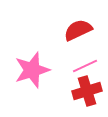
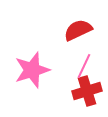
pink line: moved 1 px left; rotated 40 degrees counterclockwise
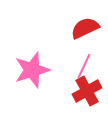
red semicircle: moved 7 px right, 2 px up
red cross: rotated 12 degrees counterclockwise
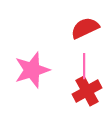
pink line: rotated 25 degrees counterclockwise
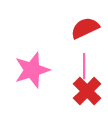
red cross: rotated 16 degrees counterclockwise
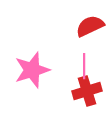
red semicircle: moved 5 px right, 2 px up
red cross: rotated 28 degrees clockwise
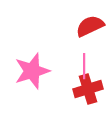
pink star: moved 1 px down
red cross: moved 1 px right, 2 px up
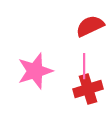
pink star: moved 3 px right
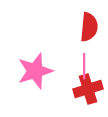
red semicircle: moved 1 px left, 1 px down; rotated 120 degrees clockwise
